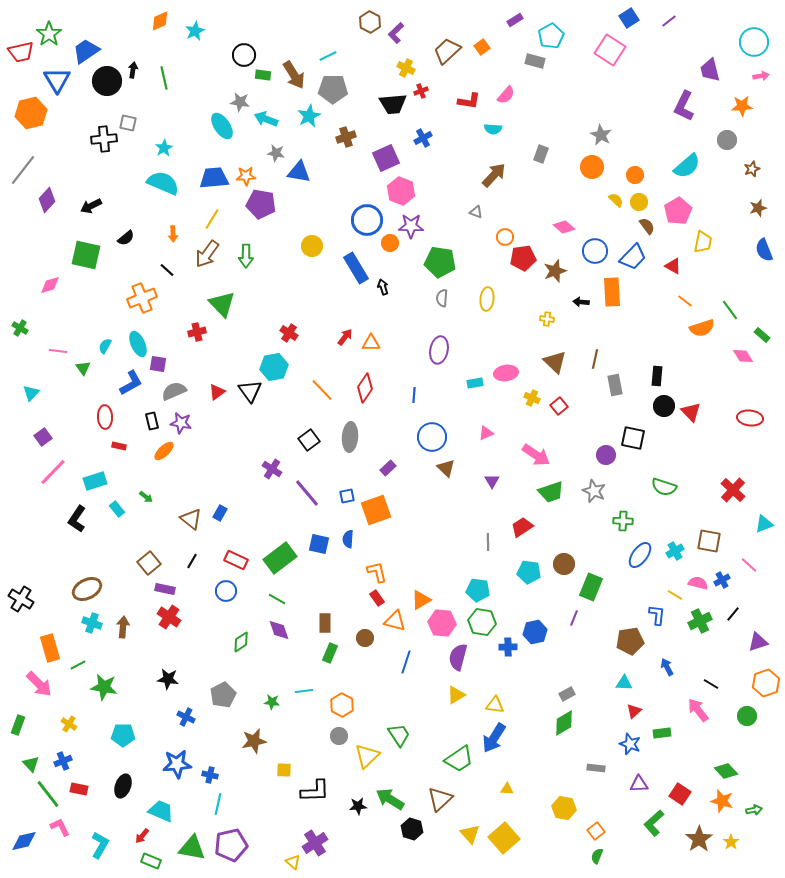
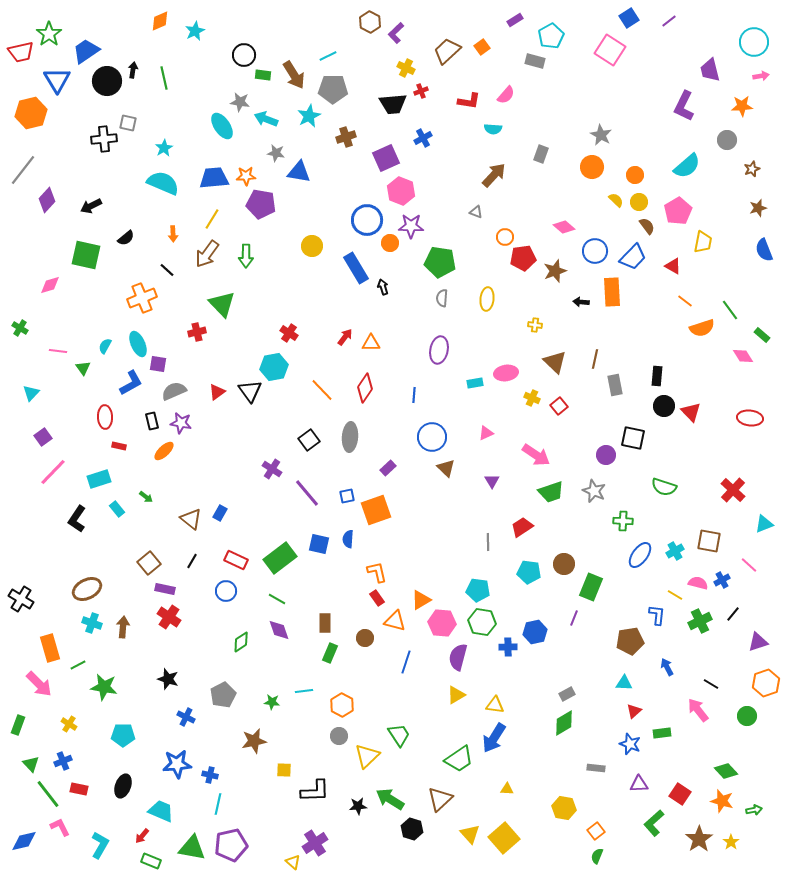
yellow cross at (547, 319): moved 12 px left, 6 px down
cyan rectangle at (95, 481): moved 4 px right, 2 px up
black star at (168, 679): rotated 10 degrees clockwise
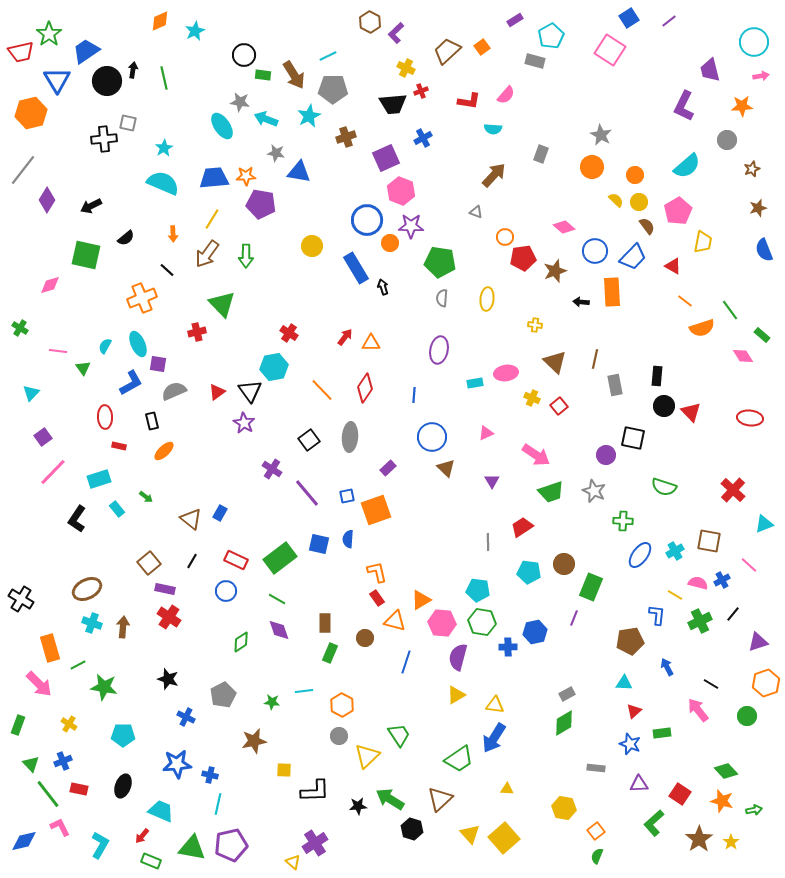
purple diamond at (47, 200): rotated 10 degrees counterclockwise
purple star at (181, 423): moved 63 px right; rotated 20 degrees clockwise
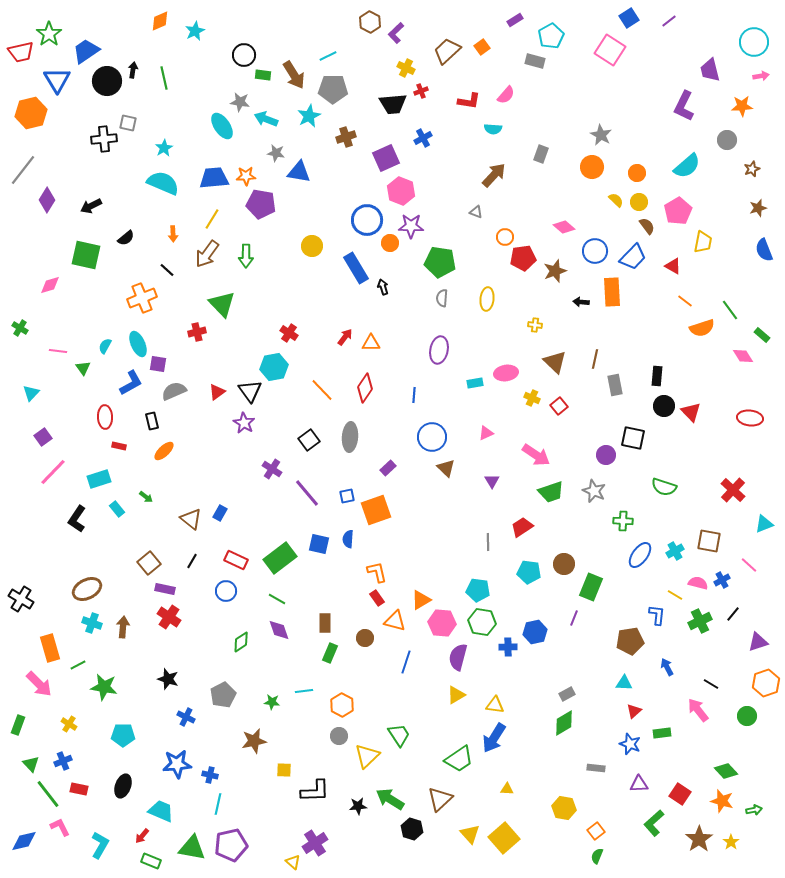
orange circle at (635, 175): moved 2 px right, 2 px up
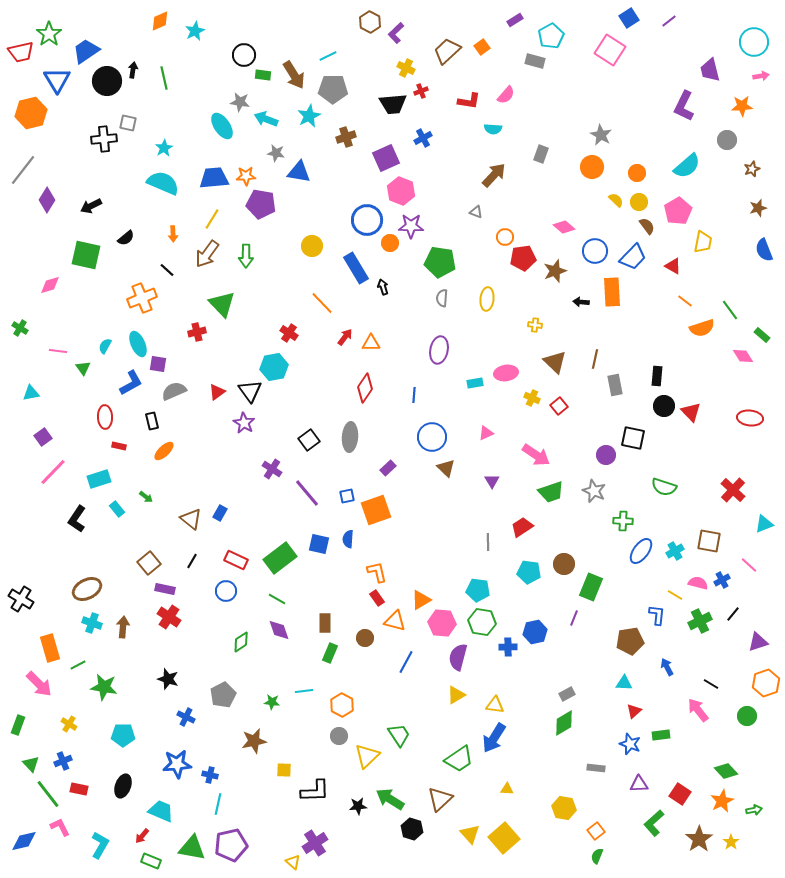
orange line at (322, 390): moved 87 px up
cyan triangle at (31, 393): rotated 36 degrees clockwise
blue ellipse at (640, 555): moved 1 px right, 4 px up
blue line at (406, 662): rotated 10 degrees clockwise
green rectangle at (662, 733): moved 1 px left, 2 px down
orange star at (722, 801): rotated 30 degrees clockwise
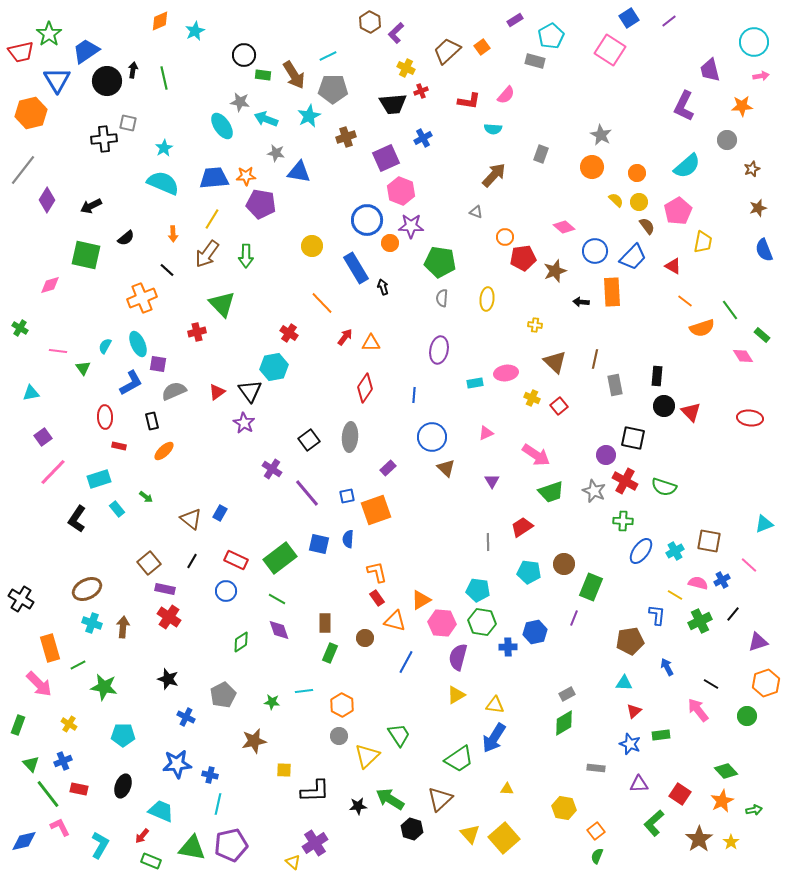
red cross at (733, 490): moved 108 px left, 9 px up; rotated 15 degrees counterclockwise
